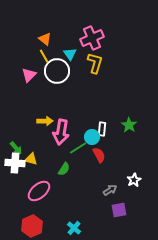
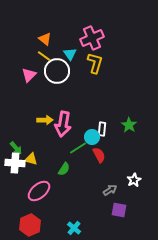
yellow line: rotated 24 degrees counterclockwise
yellow arrow: moved 1 px up
pink arrow: moved 2 px right, 8 px up
purple square: rotated 21 degrees clockwise
red hexagon: moved 2 px left, 1 px up
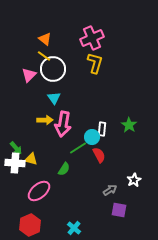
cyan triangle: moved 16 px left, 44 px down
white circle: moved 4 px left, 2 px up
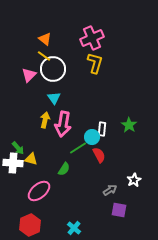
yellow arrow: rotated 77 degrees counterclockwise
green arrow: moved 2 px right
white cross: moved 2 px left
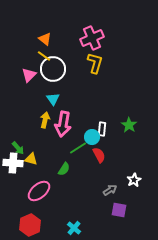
cyan triangle: moved 1 px left, 1 px down
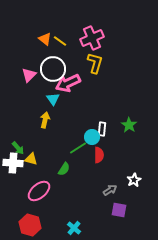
yellow line: moved 16 px right, 15 px up
pink arrow: moved 5 px right, 41 px up; rotated 55 degrees clockwise
red semicircle: rotated 28 degrees clockwise
red hexagon: rotated 20 degrees counterclockwise
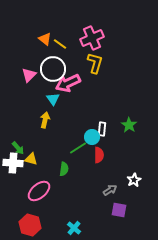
yellow line: moved 3 px down
green semicircle: rotated 24 degrees counterclockwise
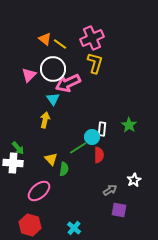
yellow triangle: moved 20 px right; rotated 32 degrees clockwise
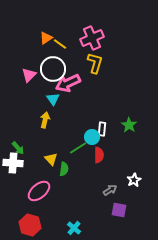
orange triangle: moved 1 px right, 1 px up; rotated 48 degrees clockwise
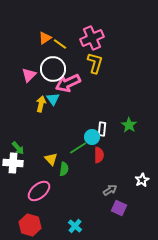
orange triangle: moved 1 px left
yellow arrow: moved 4 px left, 16 px up
white star: moved 8 px right
purple square: moved 2 px up; rotated 14 degrees clockwise
cyan cross: moved 1 px right, 2 px up
